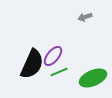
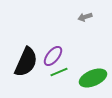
black semicircle: moved 6 px left, 2 px up
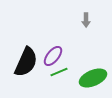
gray arrow: moved 1 px right, 3 px down; rotated 72 degrees counterclockwise
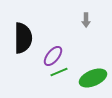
black semicircle: moved 3 px left, 24 px up; rotated 24 degrees counterclockwise
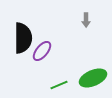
purple ellipse: moved 11 px left, 5 px up
green line: moved 13 px down
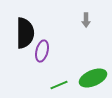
black semicircle: moved 2 px right, 5 px up
purple ellipse: rotated 25 degrees counterclockwise
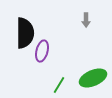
green line: rotated 36 degrees counterclockwise
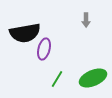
black semicircle: rotated 80 degrees clockwise
purple ellipse: moved 2 px right, 2 px up
green line: moved 2 px left, 6 px up
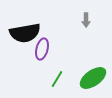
purple ellipse: moved 2 px left
green ellipse: rotated 12 degrees counterclockwise
